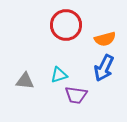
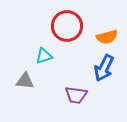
red circle: moved 1 px right, 1 px down
orange semicircle: moved 2 px right, 2 px up
cyan triangle: moved 15 px left, 19 px up
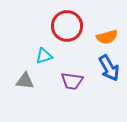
blue arrow: moved 5 px right; rotated 56 degrees counterclockwise
purple trapezoid: moved 4 px left, 14 px up
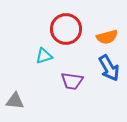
red circle: moved 1 px left, 3 px down
gray triangle: moved 10 px left, 20 px down
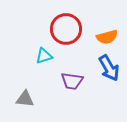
gray triangle: moved 10 px right, 2 px up
